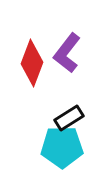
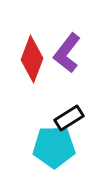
red diamond: moved 4 px up
cyan pentagon: moved 8 px left
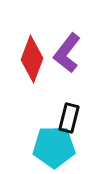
black rectangle: rotated 44 degrees counterclockwise
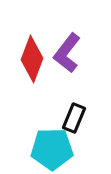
black rectangle: moved 5 px right; rotated 8 degrees clockwise
cyan pentagon: moved 2 px left, 2 px down
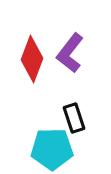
purple L-shape: moved 3 px right
black rectangle: rotated 40 degrees counterclockwise
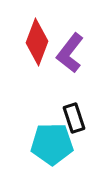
red diamond: moved 5 px right, 17 px up
cyan pentagon: moved 5 px up
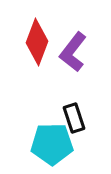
purple L-shape: moved 3 px right, 1 px up
